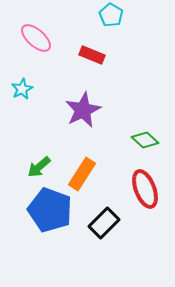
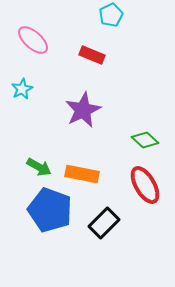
cyan pentagon: rotated 15 degrees clockwise
pink ellipse: moved 3 px left, 2 px down
green arrow: rotated 110 degrees counterclockwise
orange rectangle: rotated 68 degrees clockwise
red ellipse: moved 4 px up; rotated 9 degrees counterclockwise
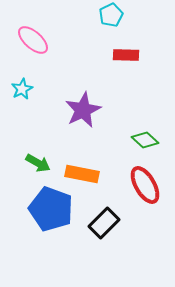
red rectangle: moved 34 px right; rotated 20 degrees counterclockwise
green arrow: moved 1 px left, 4 px up
blue pentagon: moved 1 px right, 1 px up
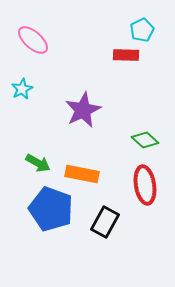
cyan pentagon: moved 31 px right, 15 px down
red ellipse: rotated 21 degrees clockwise
black rectangle: moved 1 px right, 1 px up; rotated 16 degrees counterclockwise
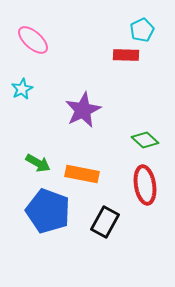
blue pentagon: moved 3 px left, 2 px down
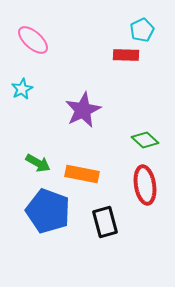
black rectangle: rotated 44 degrees counterclockwise
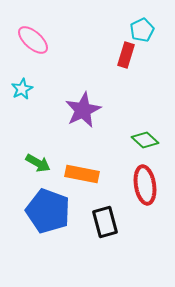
red rectangle: rotated 75 degrees counterclockwise
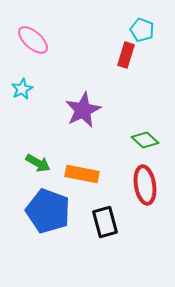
cyan pentagon: rotated 25 degrees counterclockwise
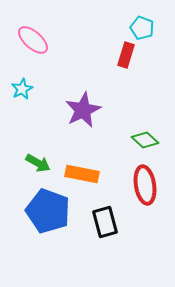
cyan pentagon: moved 2 px up
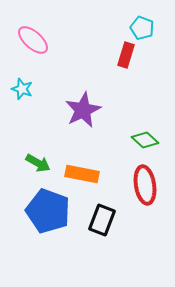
cyan star: rotated 25 degrees counterclockwise
black rectangle: moved 3 px left, 2 px up; rotated 36 degrees clockwise
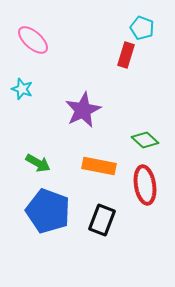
orange rectangle: moved 17 px right, 8 px up
